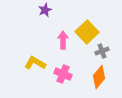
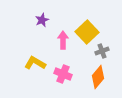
purple star: moved 3 px left, 10 px down
orange diamond: moved 1 px left
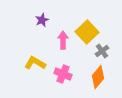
gray cross: rotated 16 degrees counterclockwise
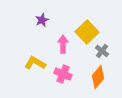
pink arrow: moved 4 px down
gray cross: rotated 16 degrees counterclockwise
